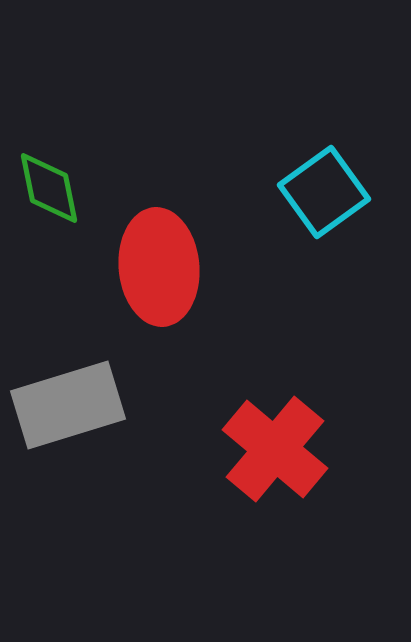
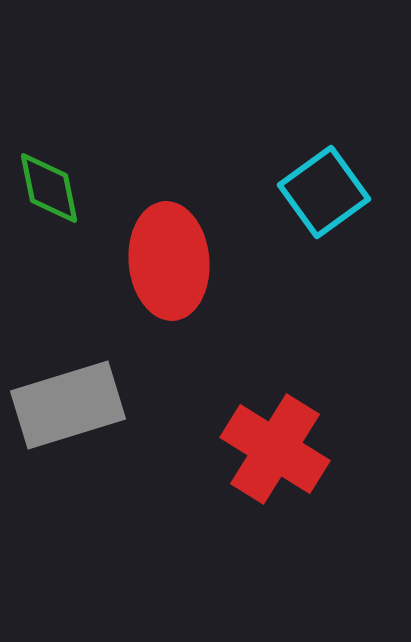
red ellipse: moved 10 px right, 6 px up
red cross: rotated 8 degrees counterclockwise
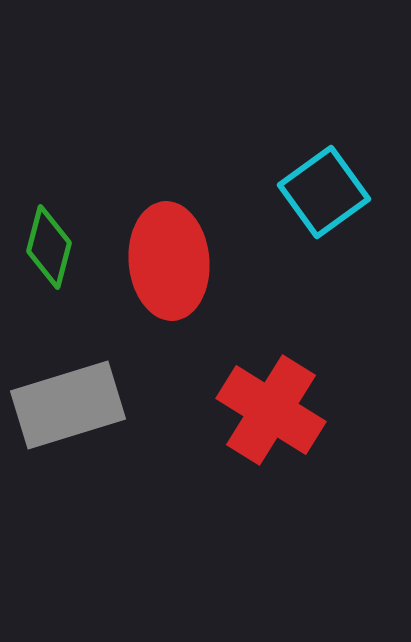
green diamond: moved 59 px down; rotated 26 degrees clockwise
red cross: moved 4 px left, 39 px up
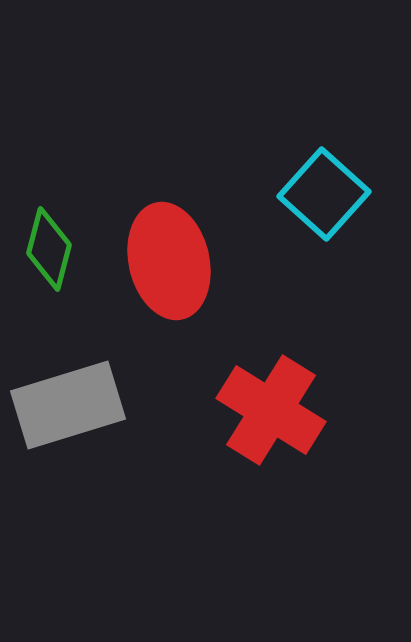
cyan square: moved 2 px down; rotated 12 degrees counterclockwise
green diamond: moved 2 px down
red ellipse: rotated 8 degrees counterclockwise
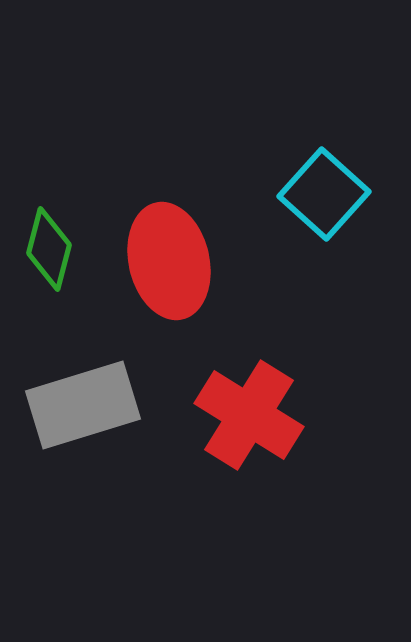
gray rectangle: moved 15 px right
red cross: moved 22 px left, 5 px down
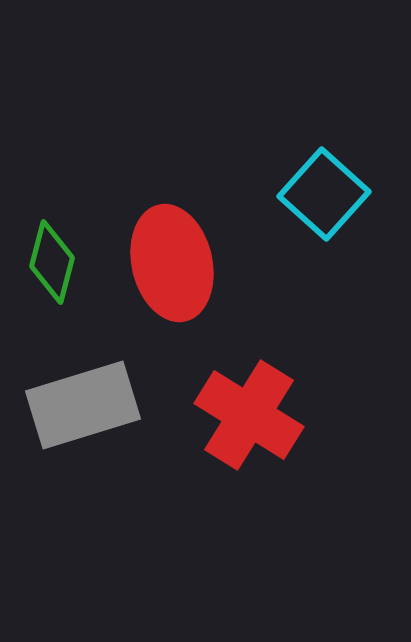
green diamond: moved 3 px right, 13 px down
red ellipse: moved 3 px right, 2 px down
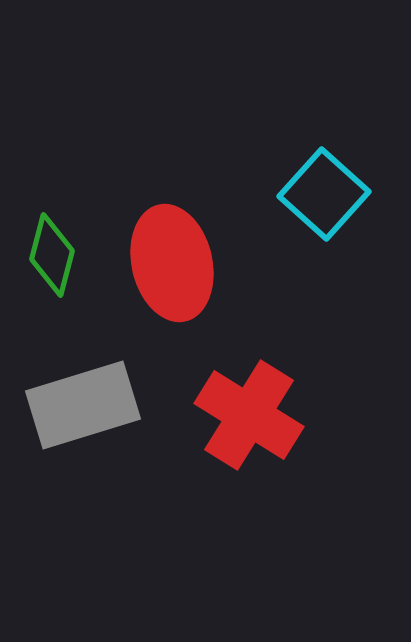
green diamond: moved 7 px up
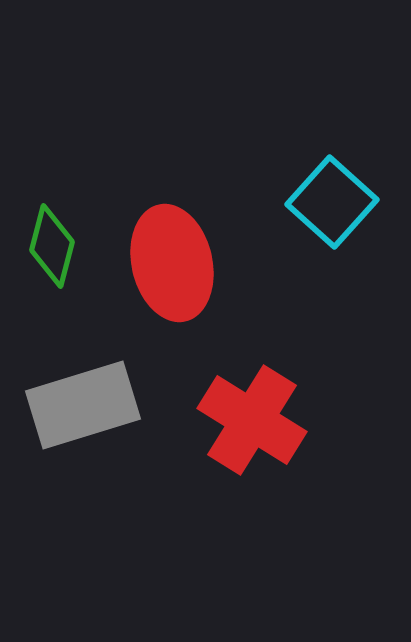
cyan square: moved 8 px right, 8 px down
green diamond: moved 9 px up
red cross: moved 3 px right, 5 px down
